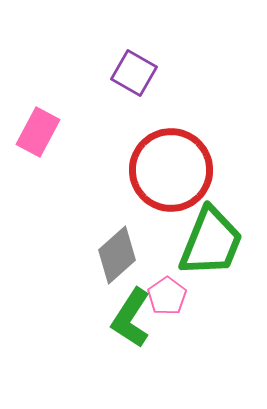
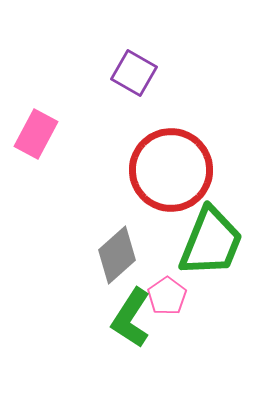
pink rectangle: moved 2 px left, 2 px down
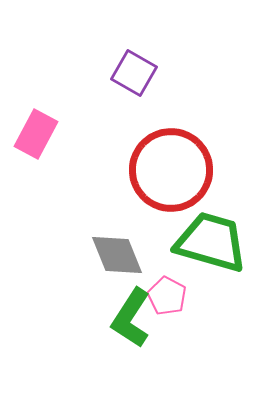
green trapezoid: rotated 96 degrees counterclockwise
gray diamond: rotated 70 degrees counterclockwise
pink pentagon: rotated 9 degrees counterclockwise
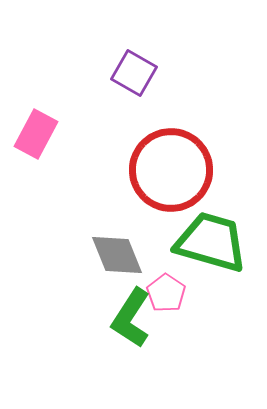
pink pentagon: moved 1 px left, 3 px up; rotated 6 degrees clockwise
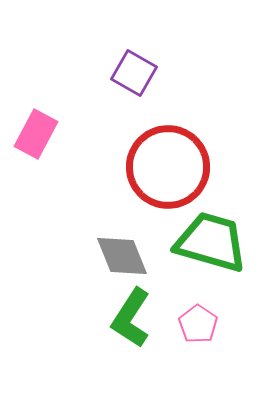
red circle: moved 3 px left, 3 px up
gray diamond: moved 5 px right, 1 px down
pink pentagon: moved 32 px right, 31 px down
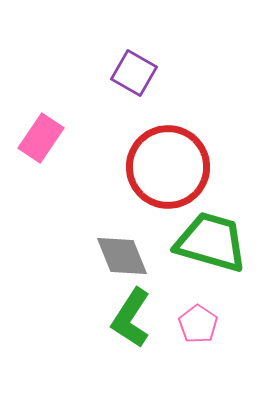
pink rectangle: moved 5 px right, 4 px down; rotated 6 degrees clockwise
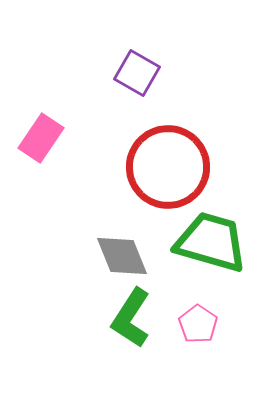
purple square: moved 3 px right
